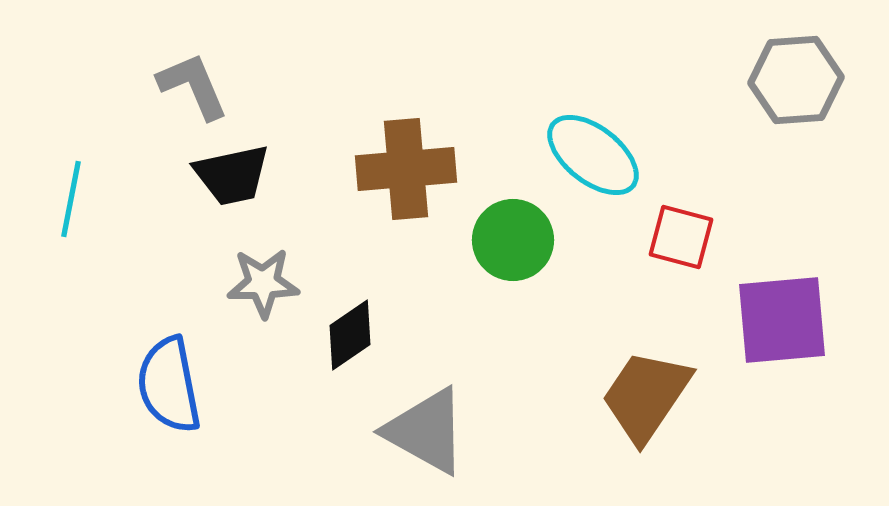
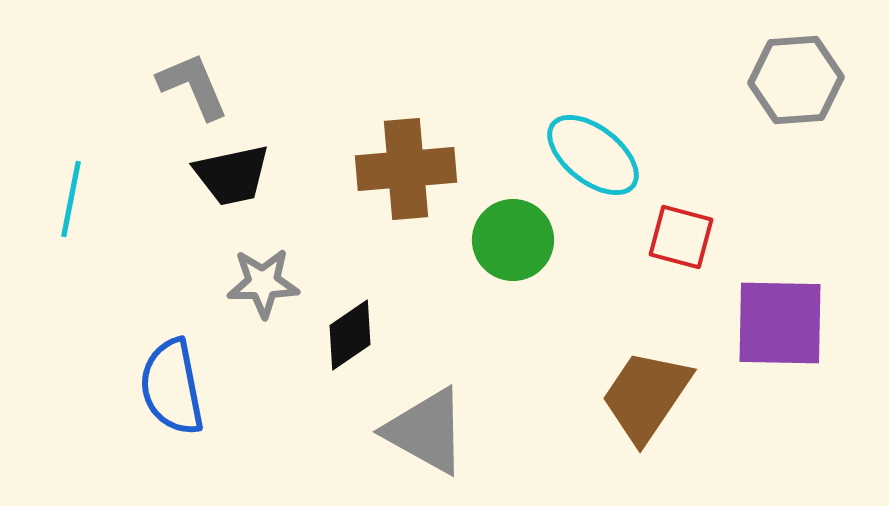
purple square: moved 2 px left, 3 px down; rotated 6 degrees clockwise
blue semicircle: moved 3 px right, 2 px down
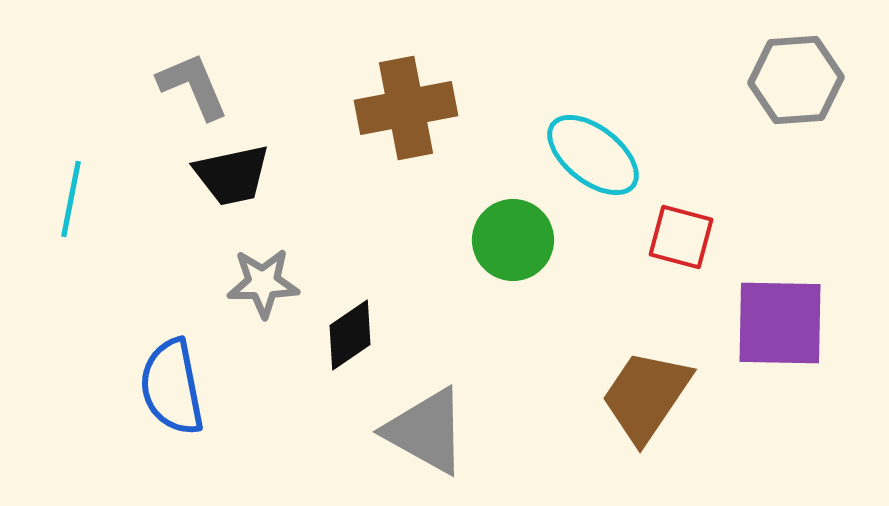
brown cross: moved 61 px up; rotated 6 degrees counterclockwise
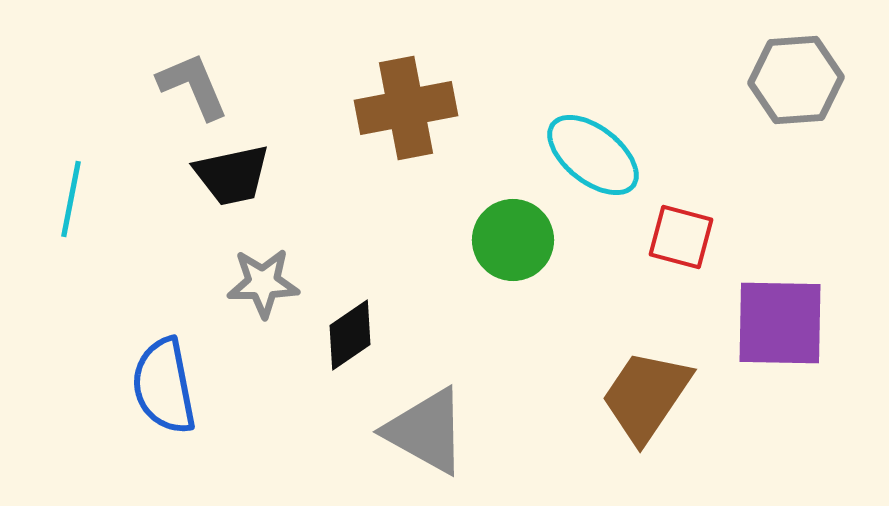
blue semicircle: moved 8 px left, 1 px up
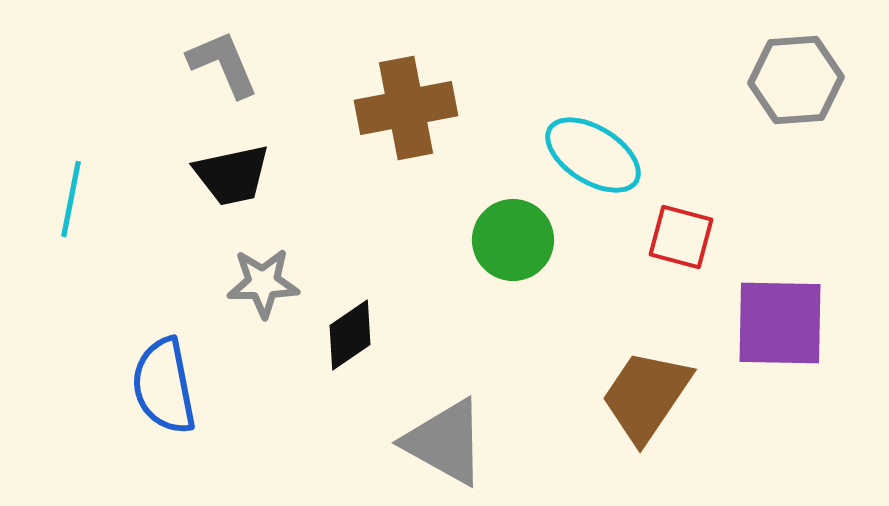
gray L-shape: moved 30 px right, 22 px up
cyan ellipse: rotated 6 degrees counterclockwise
gray triangle: moved 19 px right, 11 px down
